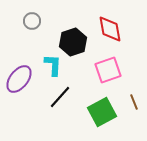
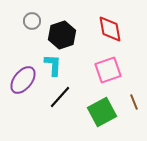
black hexagon: moved 11 px left, 7 px up
purple ellipse: moved 4 px right, 1 px down
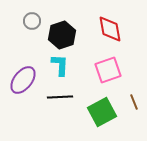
cyan L-shape: moved 7 px right
black line: rotated 45 degrees clockwise
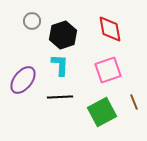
black hexagon: moved 1 px right
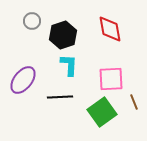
cyan L-shape: moved 9 px right
pink square: moved 3 px right, 9 px down; rotated 16 degrees clockwise
green square: rotated 8 degrees counterclockwise
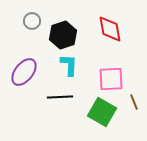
purple ellipse: moved 1 px right, 8 px up
green square: rotated 24 degrees counterclockwise
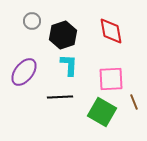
red diamond: moved 1 px right, 2 px down
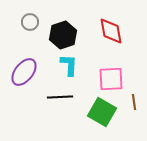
gray circle: moved 2 px left, 1 px down
brown line: rotated 14 degrees clockwise
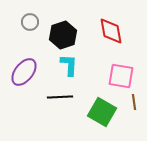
pink square: moved 10 px right, 3 px up; rotated 12 degrees clockwise
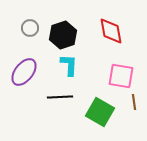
gray circle: moved 6 px down
green square: moved 2 px left
